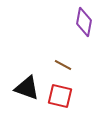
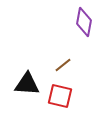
brown line: rotated 66 degrees counterclockwise
black triangle: moved 4 px up; rotated 16 degrees counterclockwise
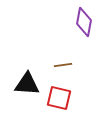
brown line: rotated 30 degrees clockwise
red square: moved 1 px left, 2 px down
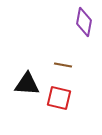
brown line: rotated 18 degrees clockwise
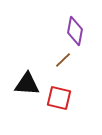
purple diamond: moved 9 px left, 9 px down
brown line: moved 5 px up; rotated 54 degrees counterclockwise
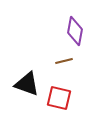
brown line: moved 1 px right, 1 px down; rotated 30 degrees clockwise
black triangle: rotated 16 degrees clockwise
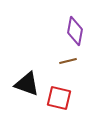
brown line: moved 4 px right
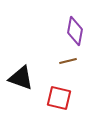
black triangle: moved 6 px left, 6 px up
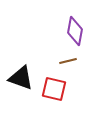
red square: moved 5 px left, 9 px up
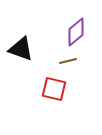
purple diamond: moved 1 px right, 1 px down; rotated 40 degrees clockwise
black triangle: moved 29 px up
